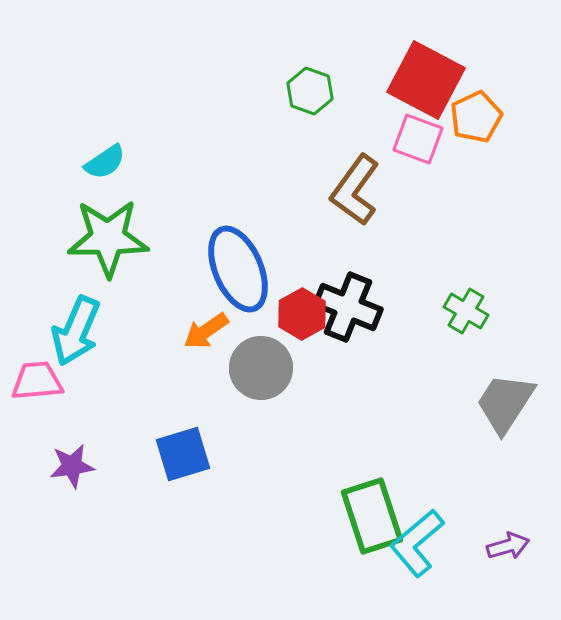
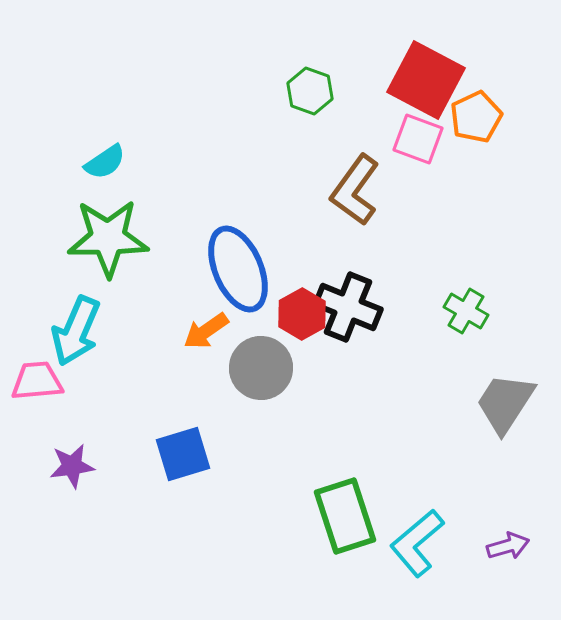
green rectangle: moved 27 px left
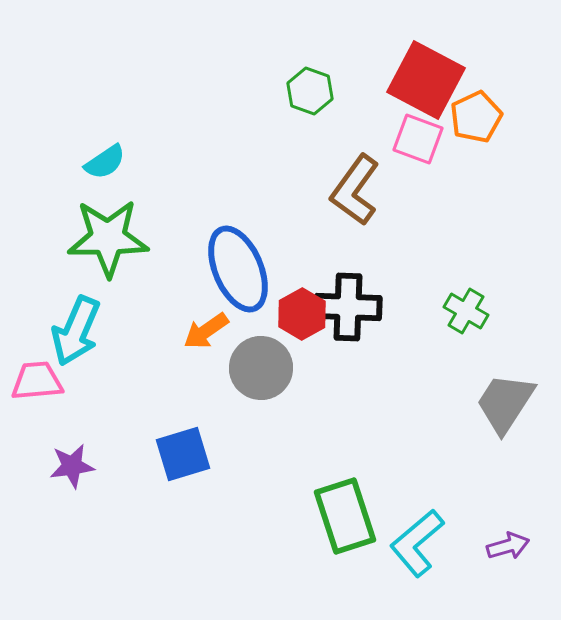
black cross: rotated 20 degrees counterclockwise
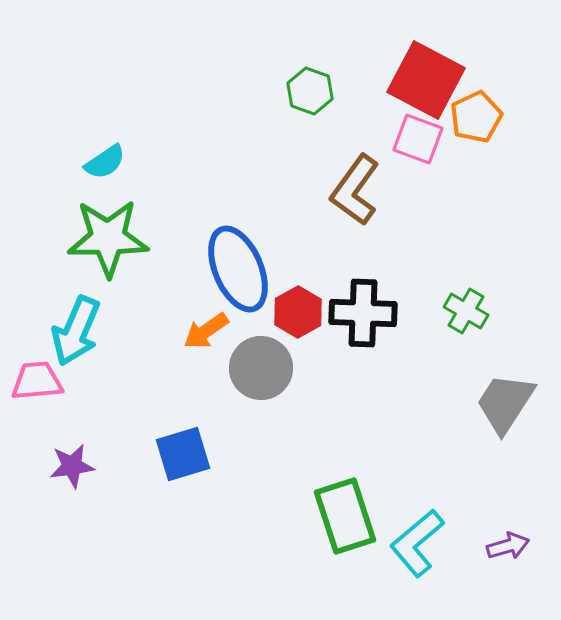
black cross: moved 15 px right, 6 px down
red hexagon: moved 4 px left, 2 px up
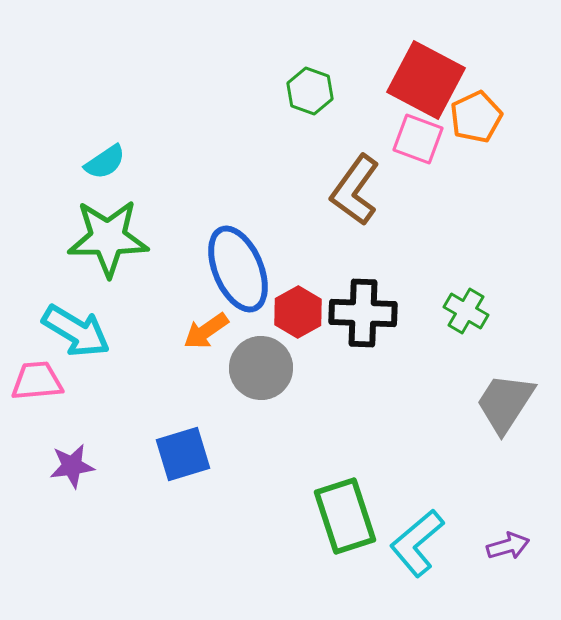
cyan arrow: rotated 82 degrees counterclockwise
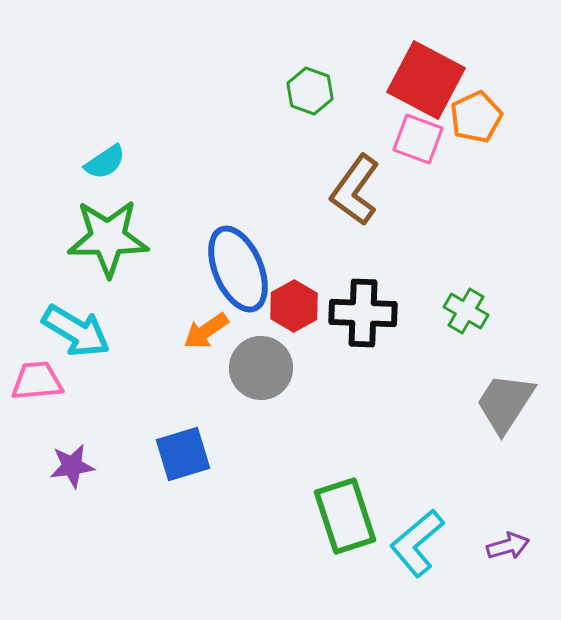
red hexagon: moved 4 px left, 6 px up
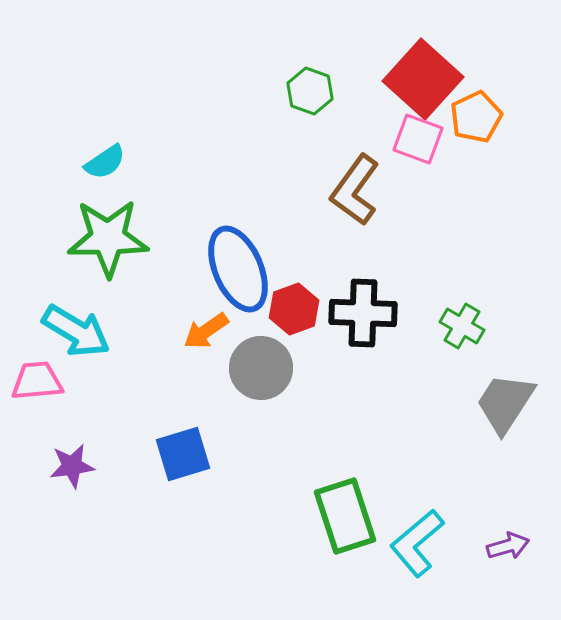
red square: moved 3 px left, 1 px up; rotated 14 degrees clockwise
red hexagon: moved 3 px down; rotated 9 degrees clockwise
green cross: moved 4 px left, 15 px down
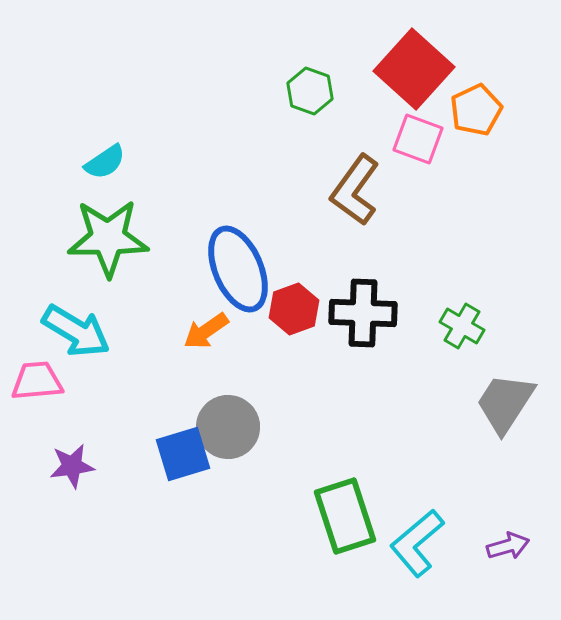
red square: moved 9 px left, 10 px up
orange pentagon: moved 7 px up
gray circle: moved 33 px left, 59 px down
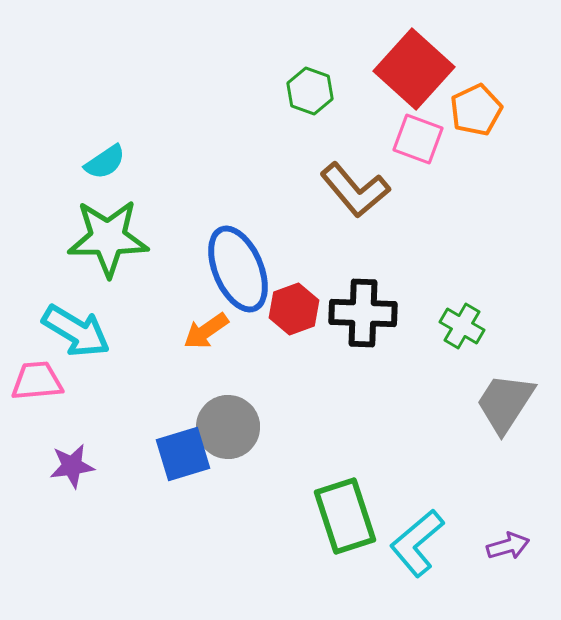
brown L-shape: rotated 76 degrees counterclockwise
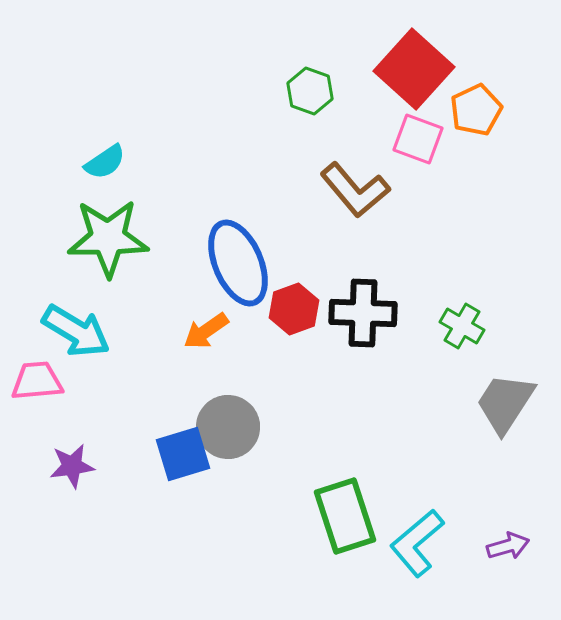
blue ellipse: moved 6 px up
